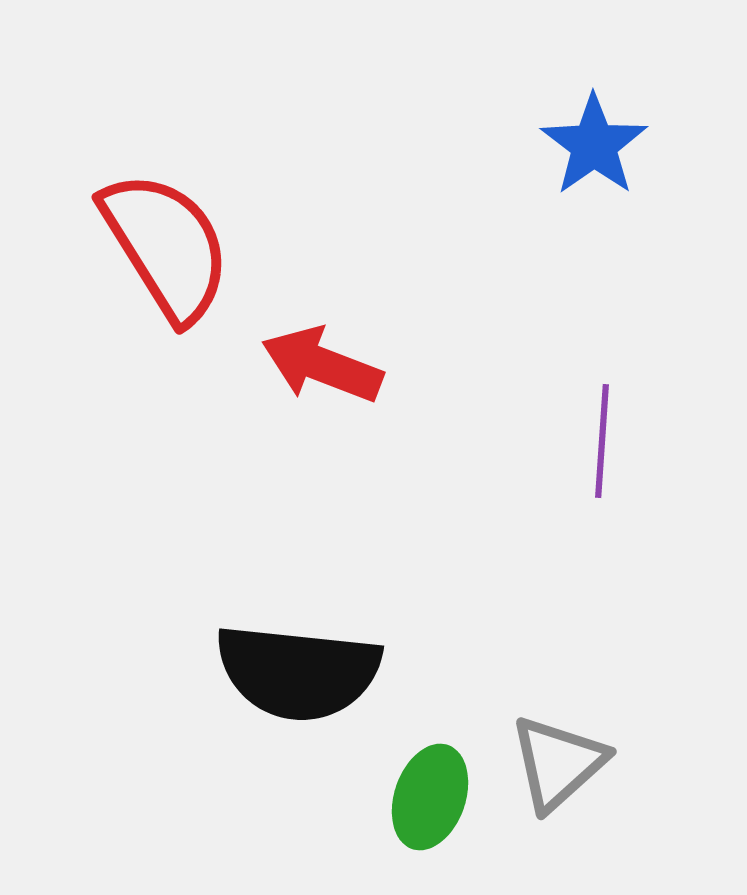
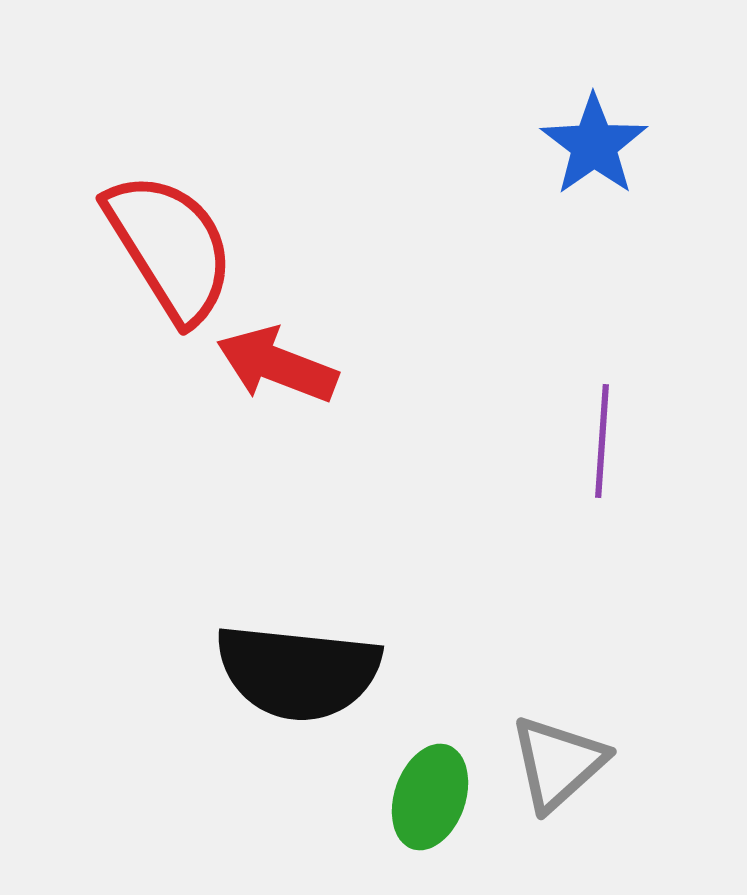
red semicircle: moved 4 px right, 1 px down
red arrow: moved 45 px left
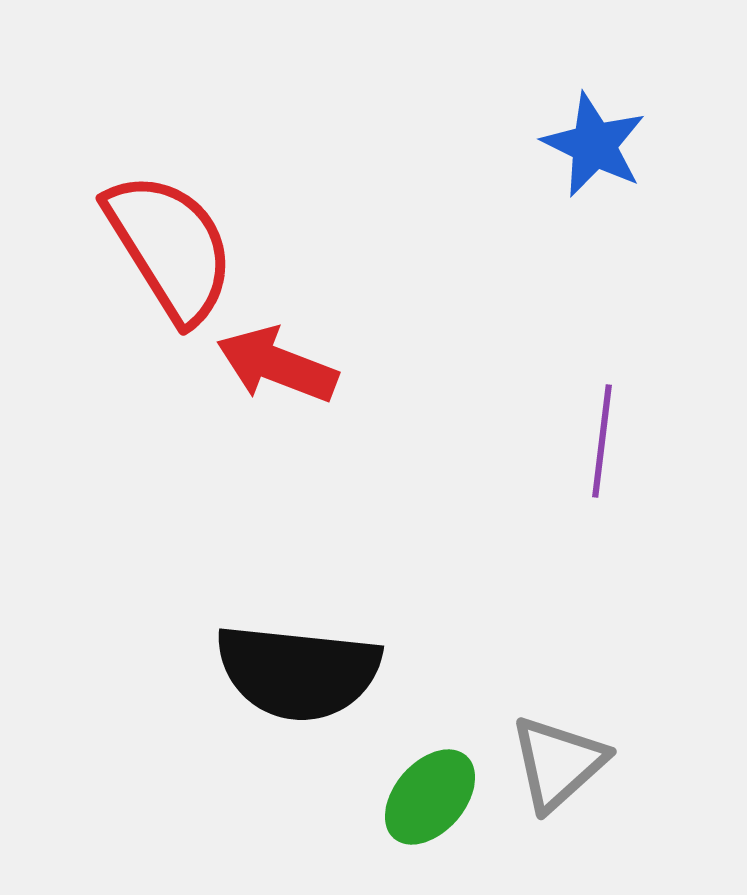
blue star: rotated 11 degrees counterclockwise
purple line: rotated 3 degrees clockwise
green ellipse: rotated 22 degrees clockwise
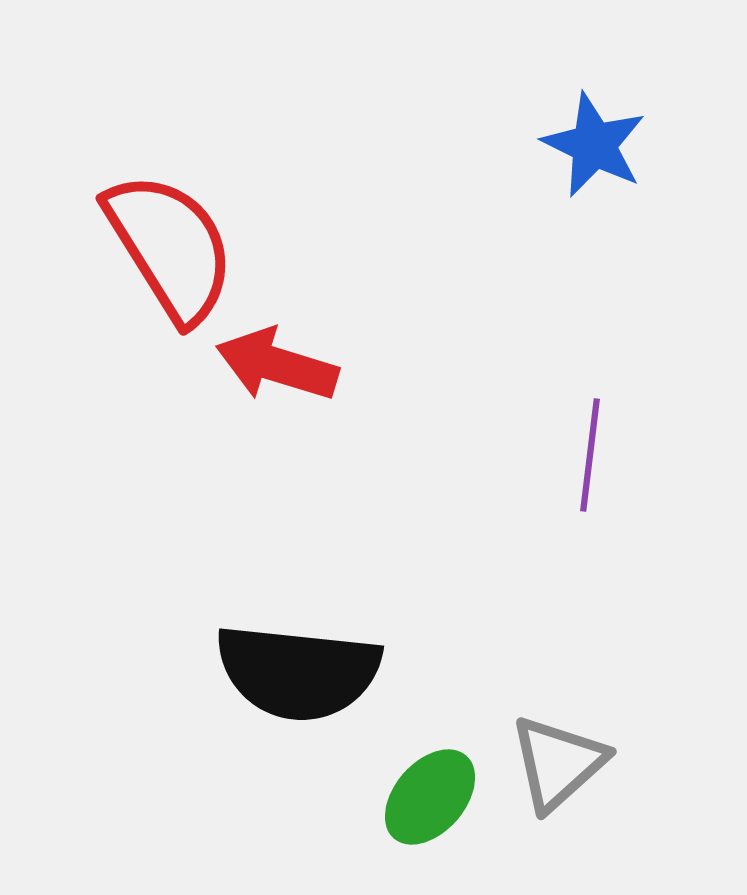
red arrow: rotated 4 degrees counterclockwise
purple line: moved 12 px left, 14 px down
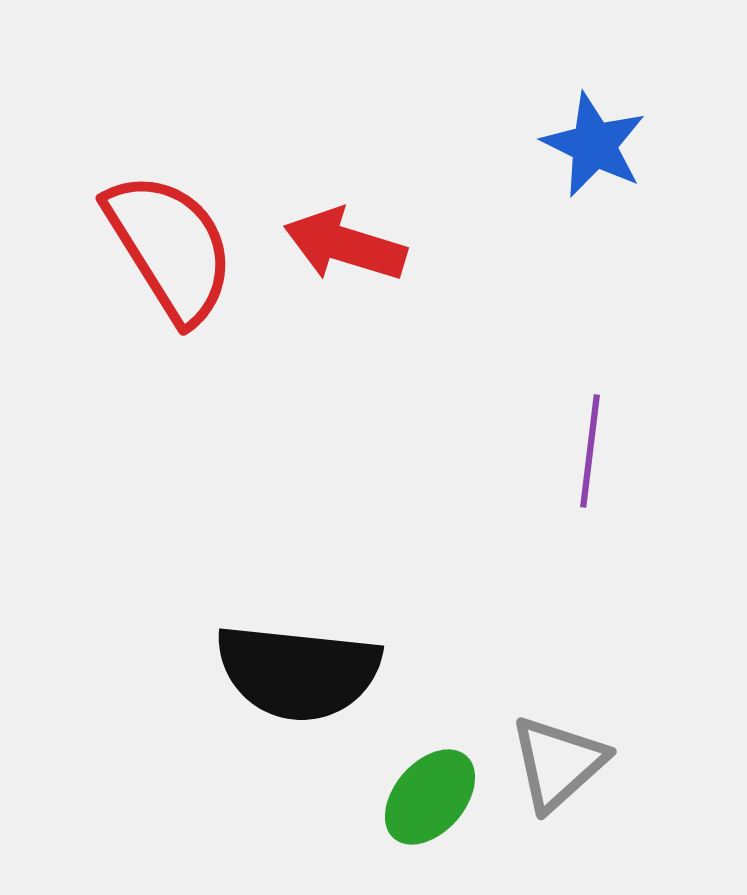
red arrow: moved 68 px right, 120 px up
purple line: moved 4 px up
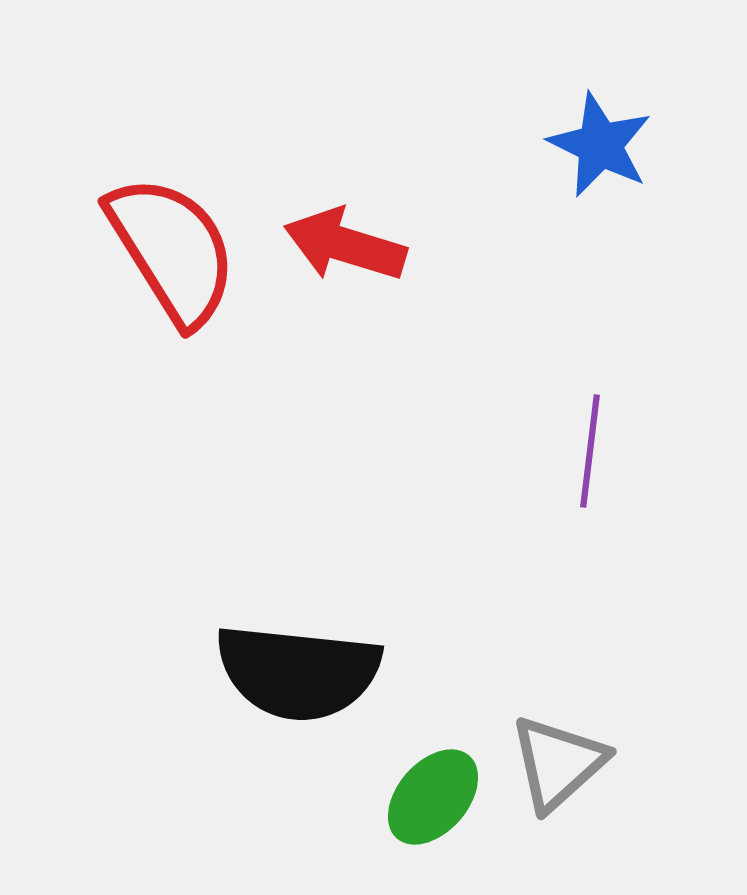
blue star: moved 6 px right
red semicircle: moved 2 px right, 3 px down
green ellipse: moved 3 px right
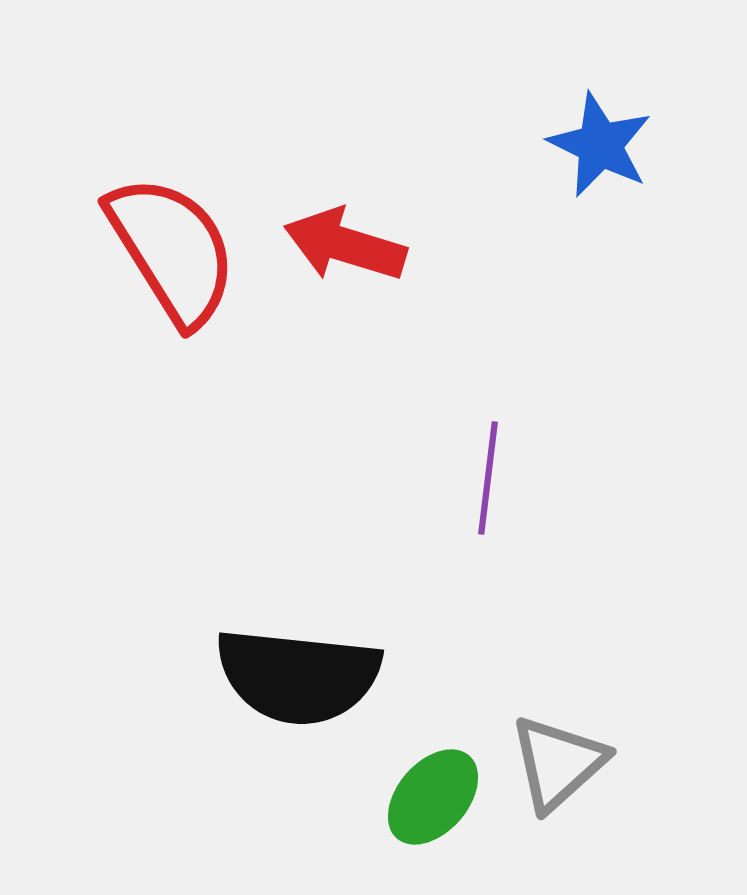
purple line: moved 102 px left, 27 px down
black semicircle: moved 4 px down
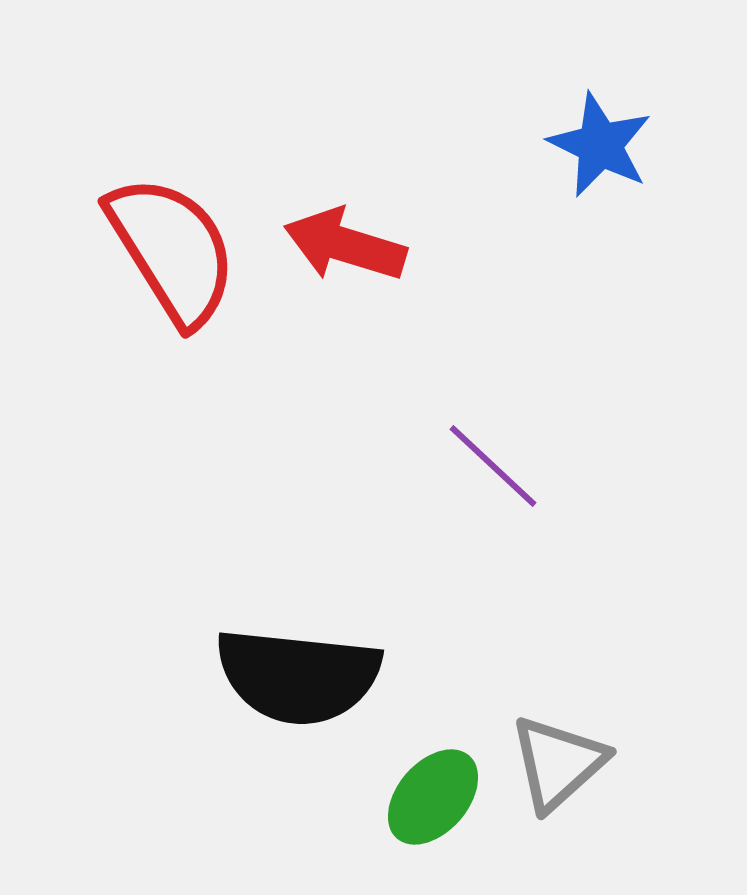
purple line: moved 5 px right, 12 px up; rotated 54 degrees counterclockwise
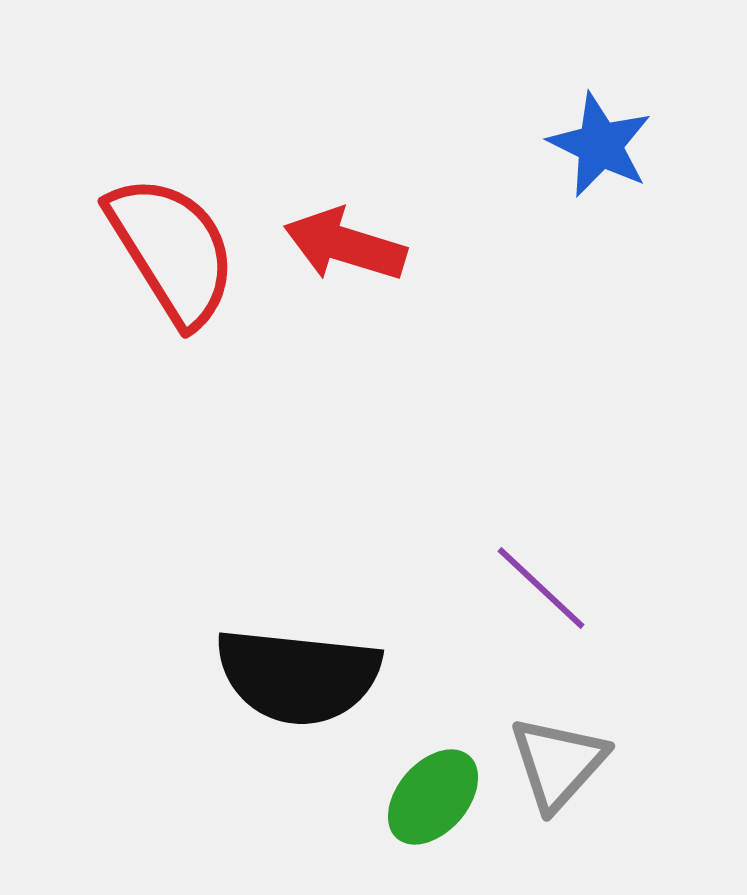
purple line: moved 48 px right, 122 px down
gray triangle: rotated 6 degrees counterclockwise
